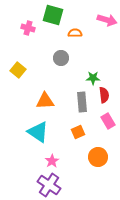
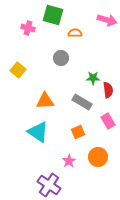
red semicircle: moved 4 px right, 5 px up
gray rectangle: rotated 54 degrees counterclockwise
pink star: moved 17 px right
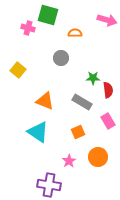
green square: moved 5 px left
orange triangle: rotated 24 degrees clockwise
purple cross: rotated 25 degrees counterclockwise
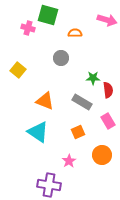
orange circle: moved 4 px right, 2 px up
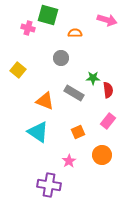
gray rectangle: moved 8 px left, 9 px up
pink rectangle: rotated 70 degrees clockwise
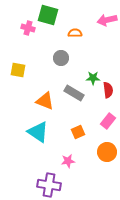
pink arrow: rotated 150 degrees clockwise
yellow square: rotated 28 degrees counterclockwise
orange circle: moved 5 px right, 3 px up
pink star: moved 1 px left; rotated 24 degrees clockwise
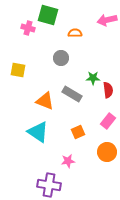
gray rectangle: moved 2 px left, 1 px down
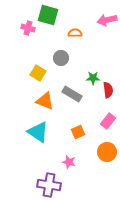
yellow square: moved 20 px right, 3 px down; rotated 21 degrees clockwise
pink star: moved 1 px right, 1 px down; rotated 24 degrees clockwise
